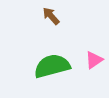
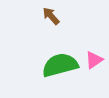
green semicircle: moved 8 px right, 1 px up
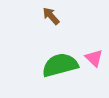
pink triangle: moved 2 px up; rotated 42 degrees counterclockwise
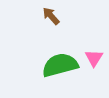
pink triangle: rotated 18 degrees clockwise
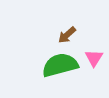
brown arrow: moved 16 px right, 19 px down; rotated 90 degrees counterclockwise
